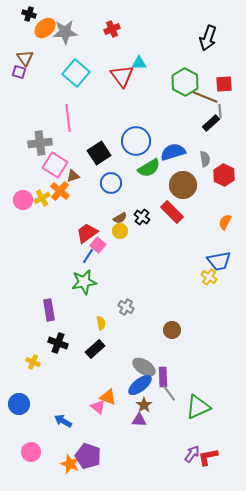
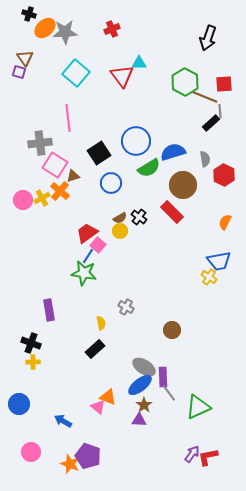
black cross at (142, 217): moved 3 px left
green star at (84, 282): moved 9 px up; rotated 20 degrees clockwise
black cross at (58, 343): moved 27 px left
yellow cross at (33, 362): rotated 24 degrees counterclockwise
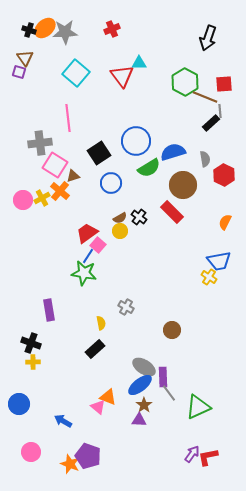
black cross at (29, 14): moved 16 px down
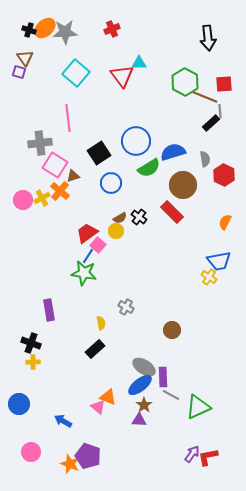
black arrow at (208, 38): rotated 25 degrees counterclockwise
yellow circle at (120, 231): moved 4 px left
gray line at (169, 393): moved 2 px right, 2 px down; rotated 24 degrees counterclockwise
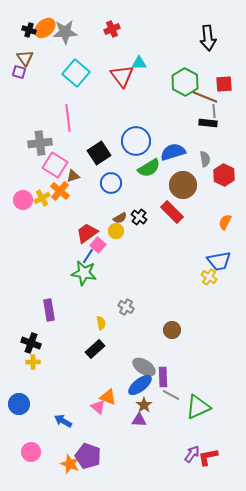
gray line at (220, 111): moved 6 px left
black rectangle at (211, 123): moved 3 px left; rotated 48 degrees clockwise
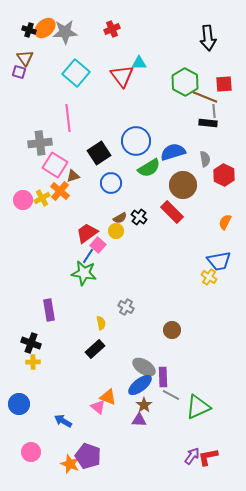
purple arrow at (192, 454): moved 2 px down
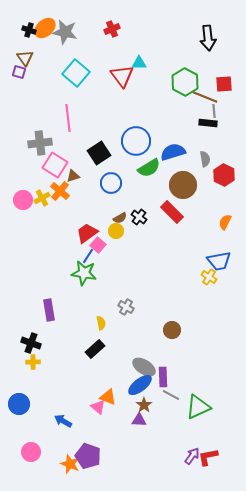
gray star at (65, 32): rotated 15 degrees clockwise
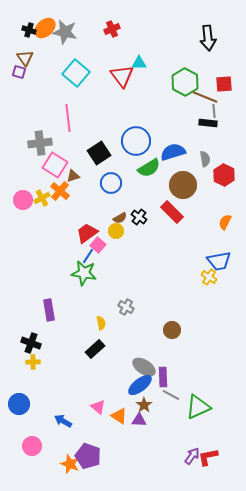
orange triangle at (108, 397): moved 11 px right, 19 px down; rotated 12 degrees clockwise
pink circle at (31, 452): moved 1 px right, 6 px up
